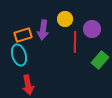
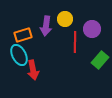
purple arrow: moved 3 px right, 4 px up
cyan ellipse: rotated 10 degrees counterclockwise
red arrow: moved 5 px right, 15 px up
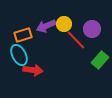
yellow circle: moved 1 px left, 5 px down
purple arrow: rotated 60 degrees clockwise
red line: moved 1 px right, 2 px up; rotated 45 degrees counterclockwise
red arrow: rotated 72 degrees counterclockwise
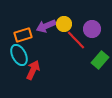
red arrow: rotated 72 degrees counterclockwise
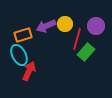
yellow circle: moved 1 px right
purple circle: moved 4 px right, 3 px up
red line: moved 1 px right, 1 px up; rotated 60 degrees clockwise
green rectangle: moved 14 px left, 8 px up
red arrow: moved 4 px left, 1 px down
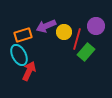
yellow circle: moved 1 px left, 8 px down
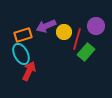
cyan ellipse: moved 2 px right, 1 px up
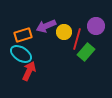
cyan ellipse: rotated 30 degrees counterclockwise
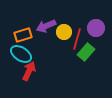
purple circle: moved 2 px down
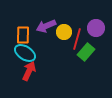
orange rectangle: rotated 72 degrees counterclockwise
cyan ellipse: moved 4 px right, 1 px up
